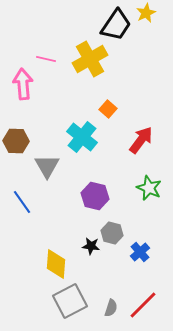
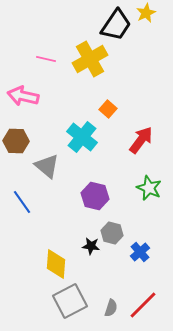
pink arrow: moved 12 px down; rotated 72 degrees counterclockwise
gray triangle: rotated 20 degrees counterclockwise
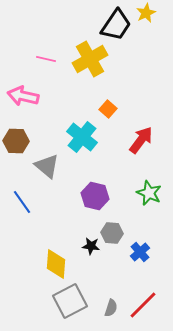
green star: moved 5 px down
gray hexagon: rotated 10 degrees counterclockwise
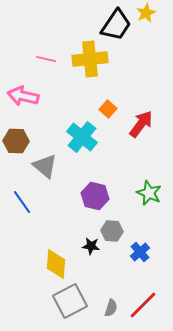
yellow cross: rotated 24 degrees clockwise
red arrow: moved 16 px up
gray triangle: moved 2 px left
gray hexagon: moved 2 px up
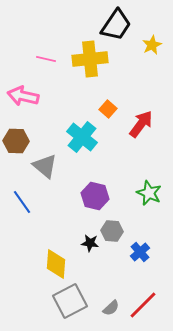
yellow star: moved 6 px right, 32 px down
black star: moved 1 px left, 3 px up
gray semicircle: rotated 30 degrees clockwise
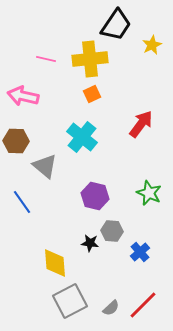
orange square: moved 16 px left, 15 px up; rotated 24 degrees clockwise
yellow diamond: moved 1 px left, 1 px up; rotated 8 degrees counterclockwise
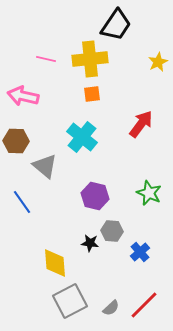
yellow star: moved 6 px right, 17 px down
orange square: rotated 18 degrees clockwise
red line: moved 1 px right
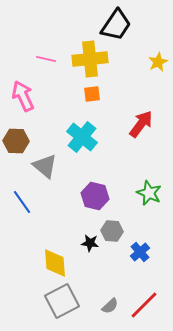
pink arrow: rotated 52 degrees clockwise
gray square: moved 8 px left
gray semicircle: moved 1 px left, 2 px up
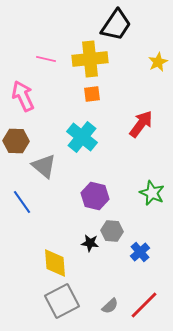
gray triangle: moved 1 px left
green star: moved 3 px right
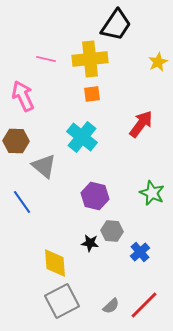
gray semicircle: moved 1 px right
